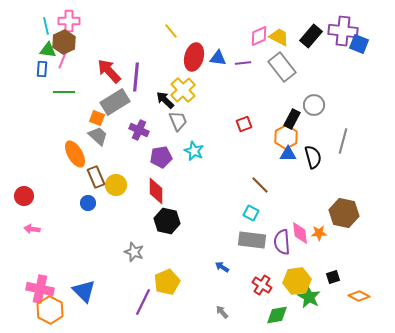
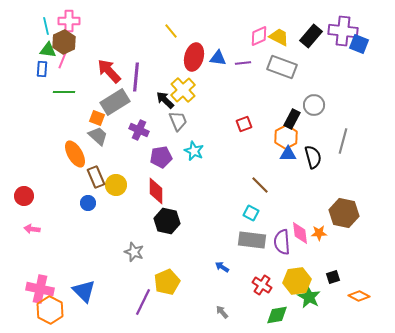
gray rectangle at (282, 67): rotated 32 degrees counterclockwise
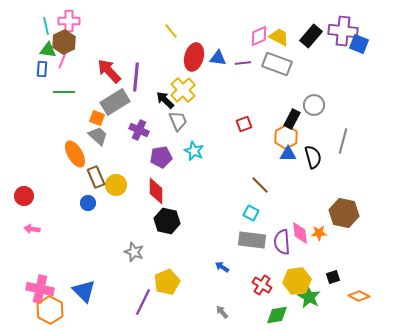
gray rectangle at (282, 67): moved 5 px left, 3 px up
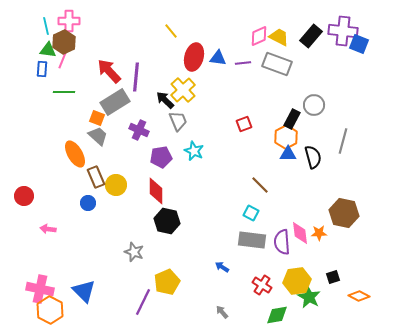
pink arrow at (32, 229): moved 16 px right
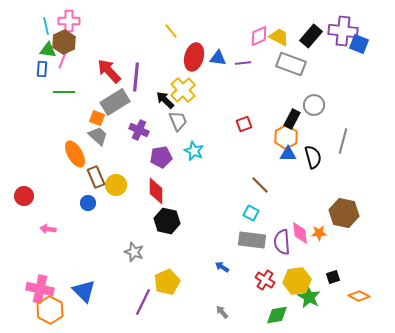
gray rectangle at (277, 64): moved 14 px right
red cross at (262, 285): moved 3 px right, 5 px up
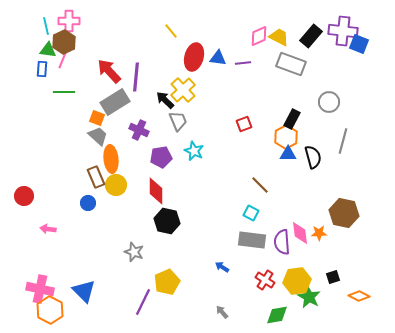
gray circle at (314, 105): moved 15 px right, 3 px up
orange ellipse at (75, 154): moved 36 px right, 5 px down; rotated 24 degrees clockwise
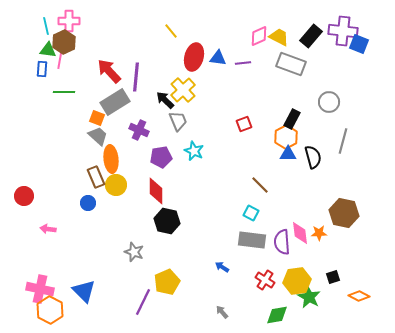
pink line at (63, 59): moved 3 px left; rotated 12 degrees counterclockwise
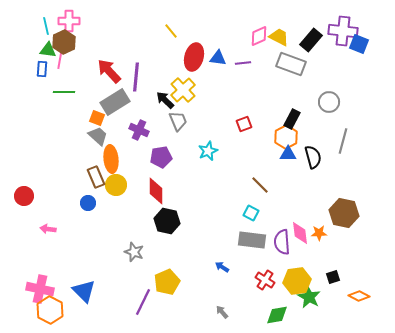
black rectangle at (311, 36): moved 4 px down
cyan star at (194, 151): moved 14 px right; rotated 24 degrees clockwise
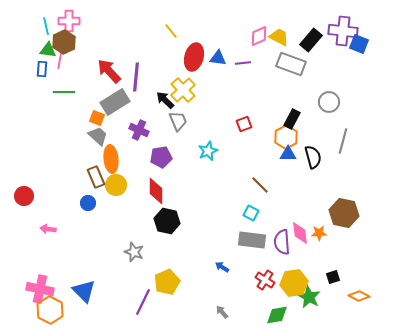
yellow hexagon at (297, 281): moved 3 px left, 2 px down
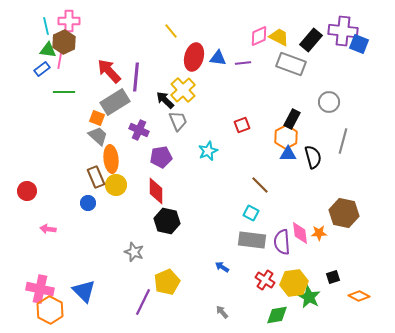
blue rectangle at (42, 69): rotated 49 degrees clockwise
red square at (244, 124): moved 2 px left, 1 px down
red circle at (24, 196): moved 3 px right, 5 px up
